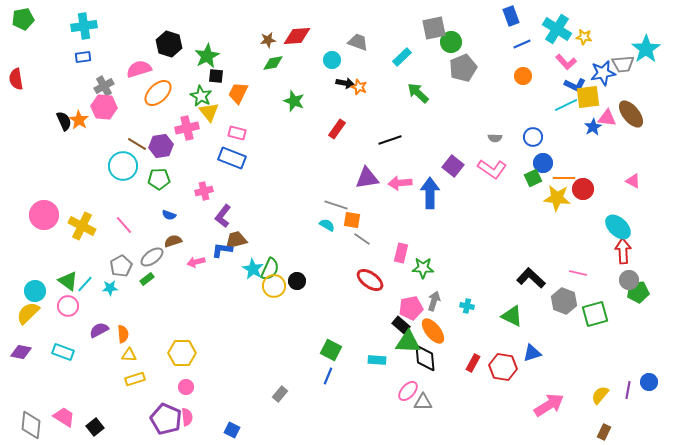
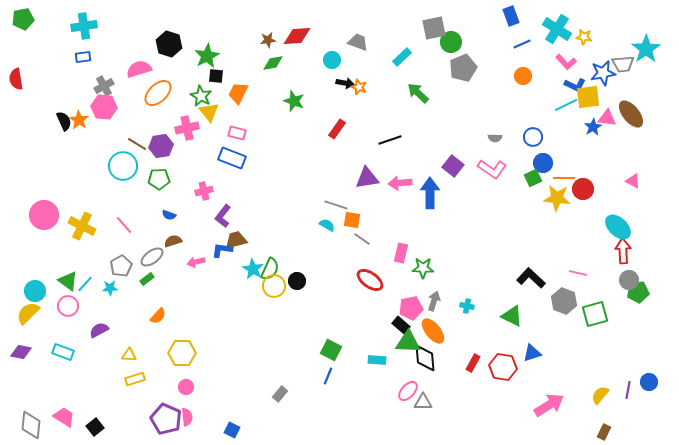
orange semicircle at (123, 334): moved 35 px right, 18 px up; rotated 48 degrees clockwise
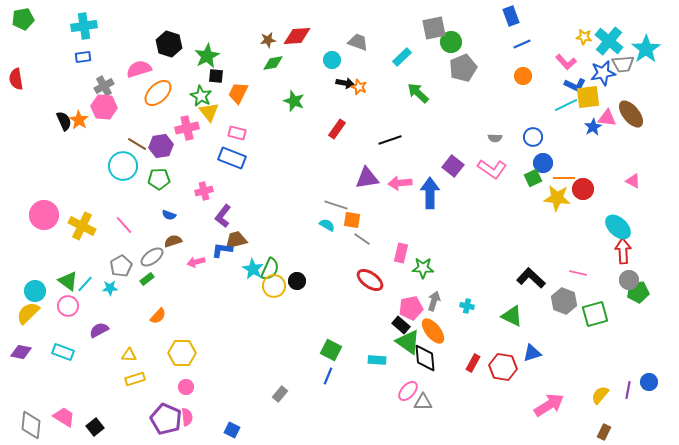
cyan cross at (557, 29): moved 52 px right, 12 px down; rotated 8 degrees clockwise
green triangle at (408, 342): rotated 32 degrees clockwise
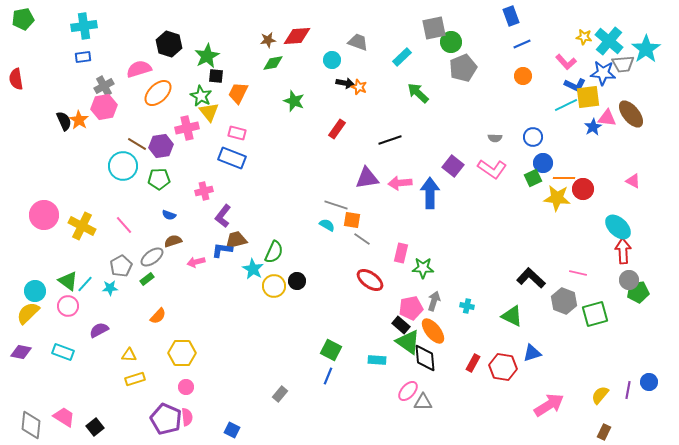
blue star at (603, 73): rotated 15 degrees clockwise
pink hexagon at (104, 107): rotated 15 degrees counterclockwise
green semicircle at (270, 269): moved 4 px right, 17 px up
